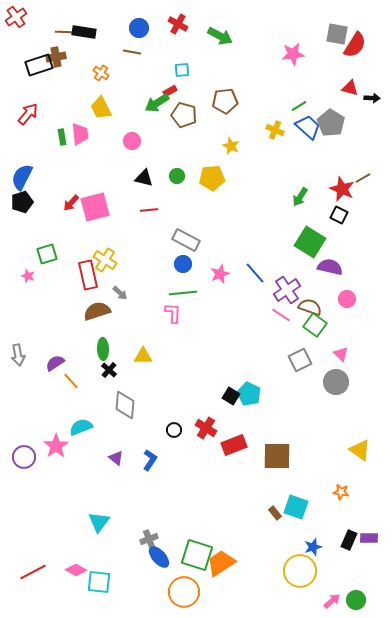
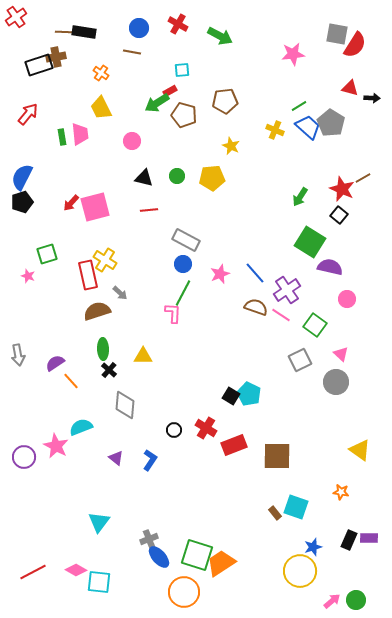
black square at (339, 215): rotated 12 degrees clockwise
green line at (183, 293): rotated 56 degrees counterclockwise
brown semicircle at (310, 307): moved 54 px left
pink star at (56, 446): rotated 10 degrees counterclockwise
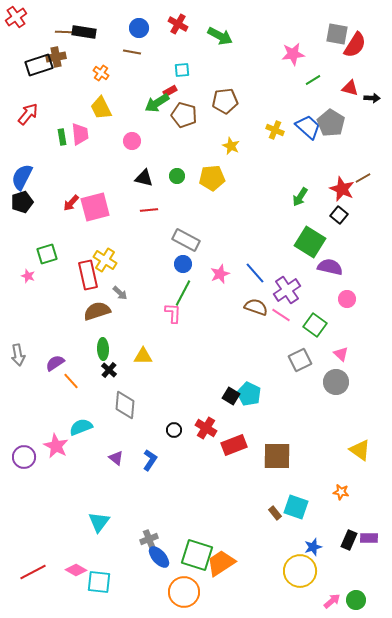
green line at (299, 106): moved 14 px right, 26 px up
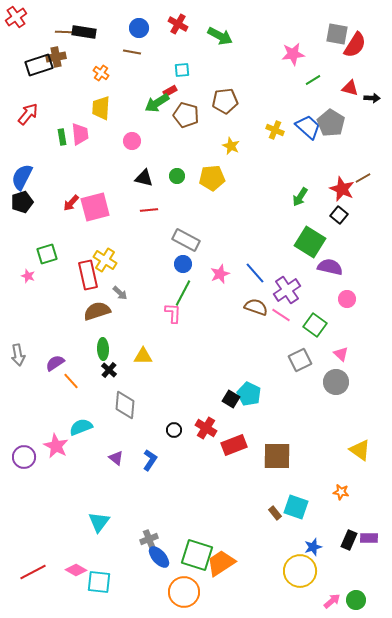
yellow trapezoid at (101, 108): rotated 30 degrees clockwise
brown pentagon at (184, 115): moved 2 px right
black square at (231, 396): moved 3 px down
